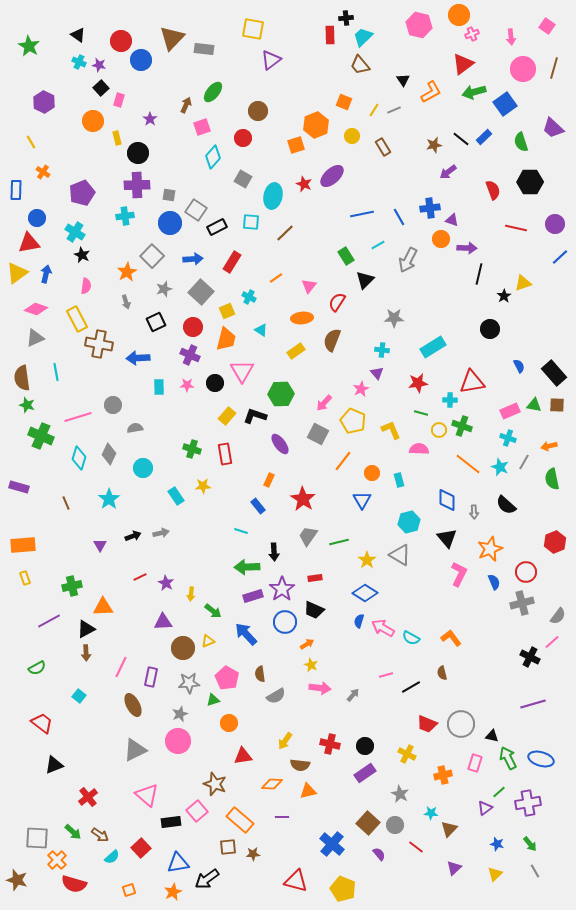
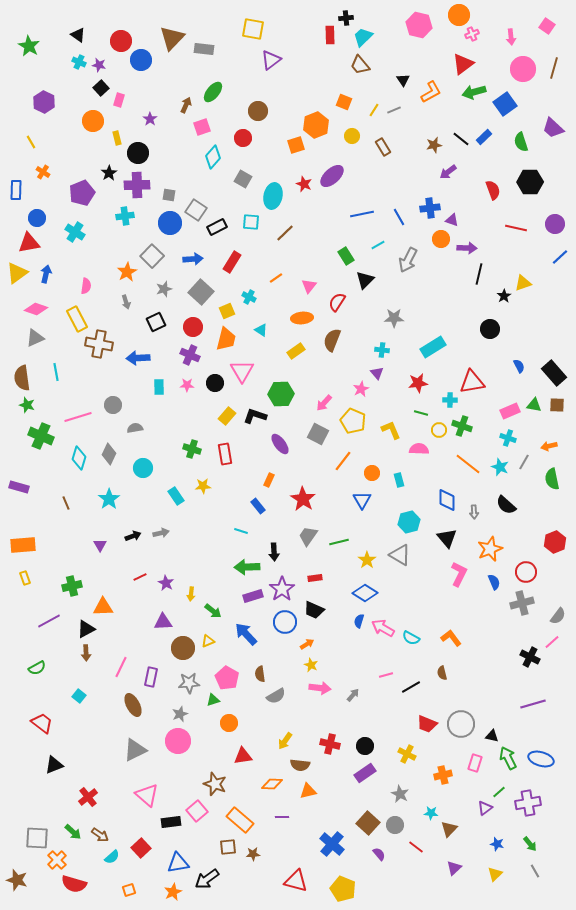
black star at (82, 255): moved 27 px right, 82 px up; rotated 14 degrees clockwise
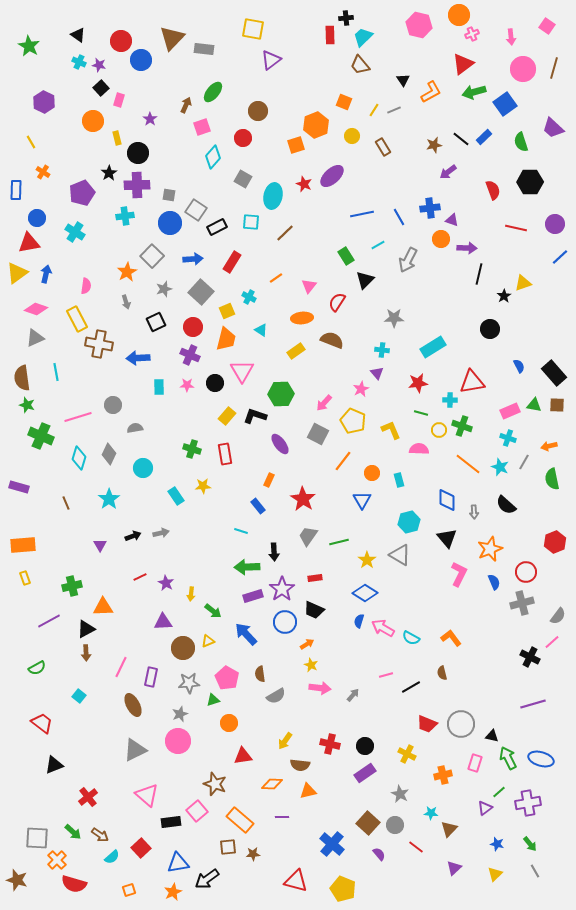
brown semicircle at (332, 340): rotated 90 degrees clockwise
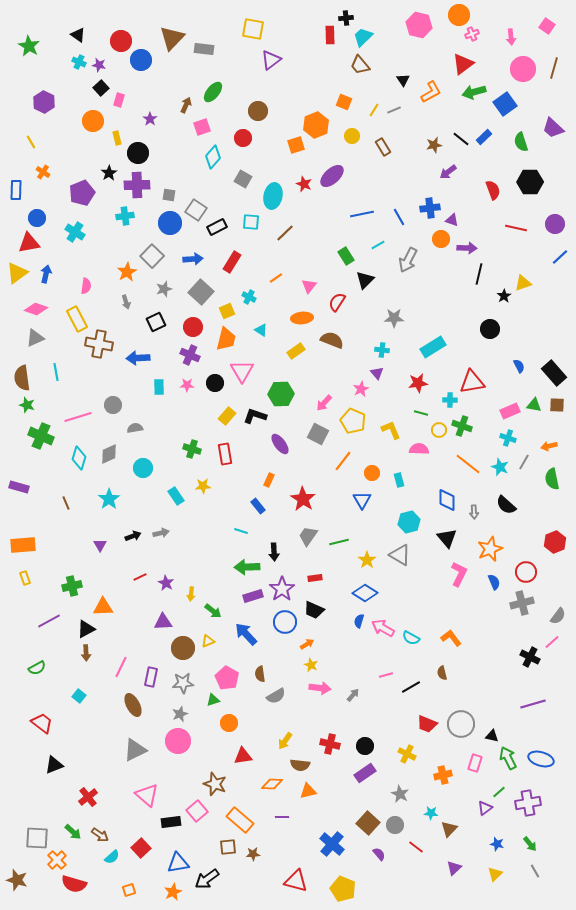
gray diamond at (109, 454): rotated 40 degrees clockwise
gray star at (189, 683): moved 6 px left
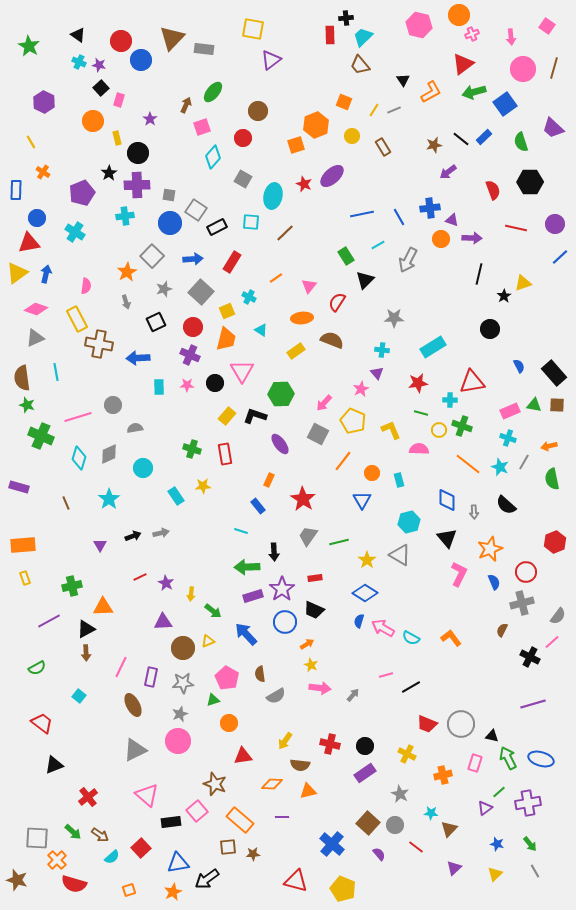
purple arrow at (467, 248): moved 5 px right, 10 px up
brown semicircle at (442, 673): moved 60 px right, 43 px up; rotated 40 degrees clockwise
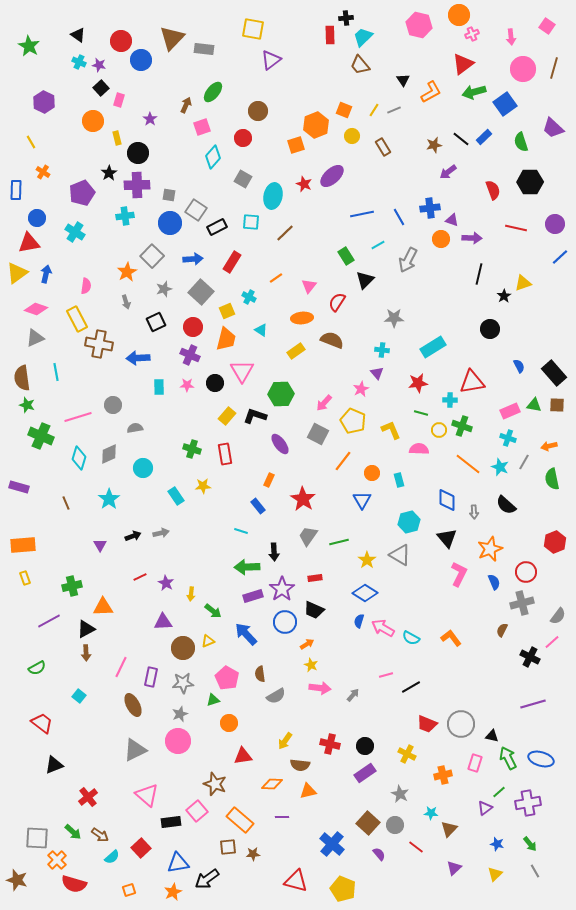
orange square at (344, 102): moved 8 px down
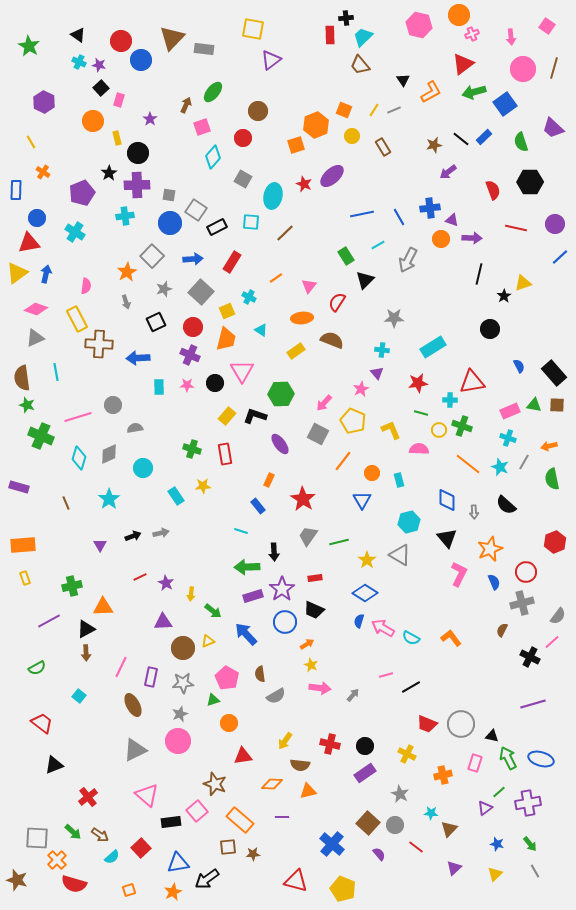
brown cross at (99, 344): rotated 8 degrees counterclockwise
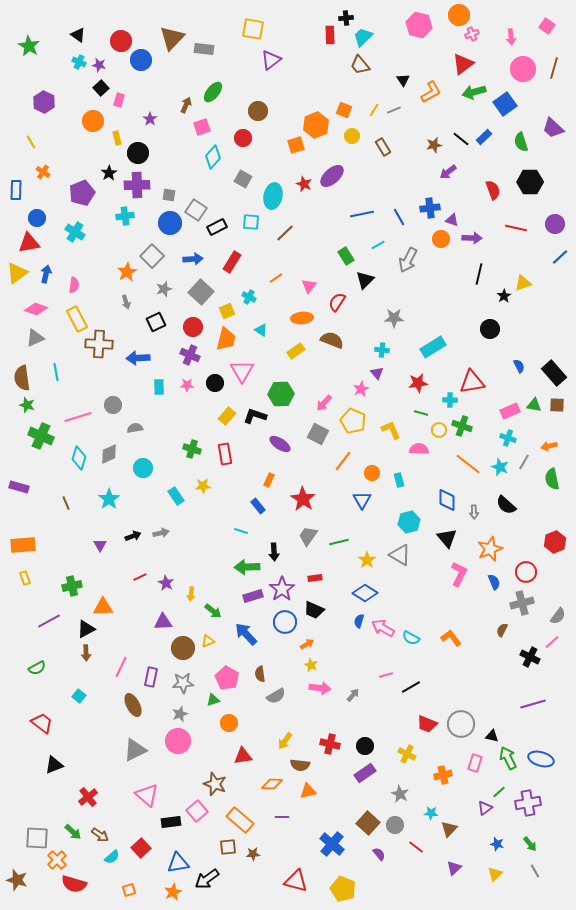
pink semicircle at (86, 286): moved 12 px left, 1 px up
purple ellipse at (280, 444): rotated 20 degrees counterclockwise
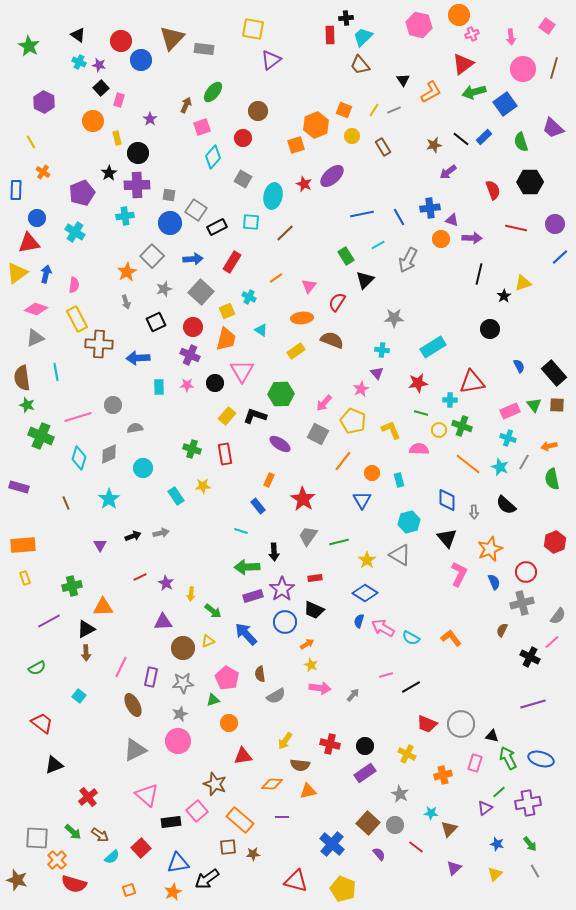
green triangle at (534, 405): rotated 42 degrees clockwise
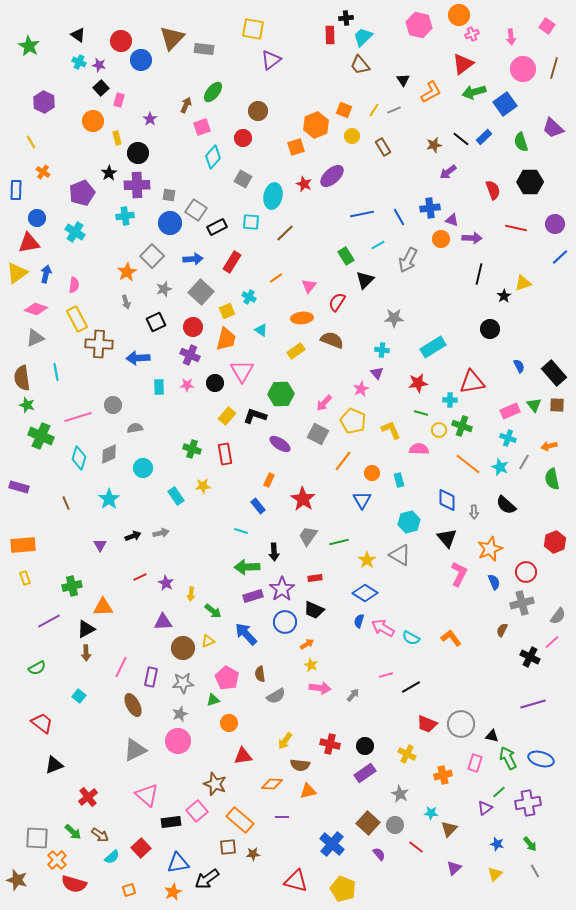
orange square at (296, 145): moved 2 px down
